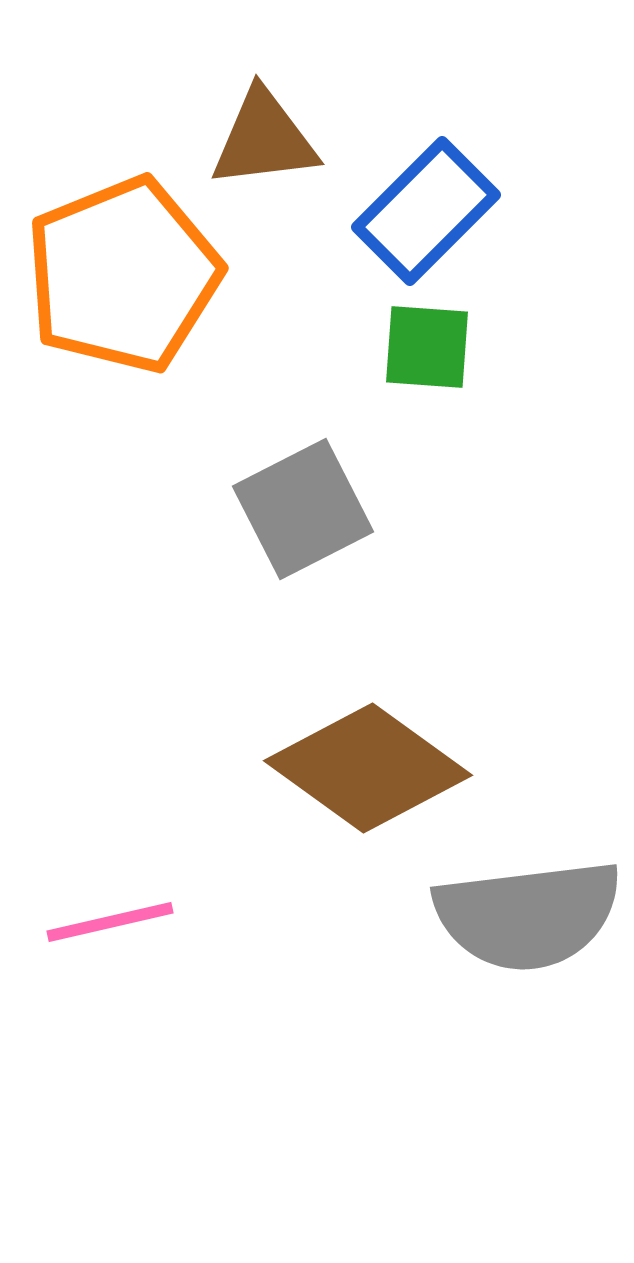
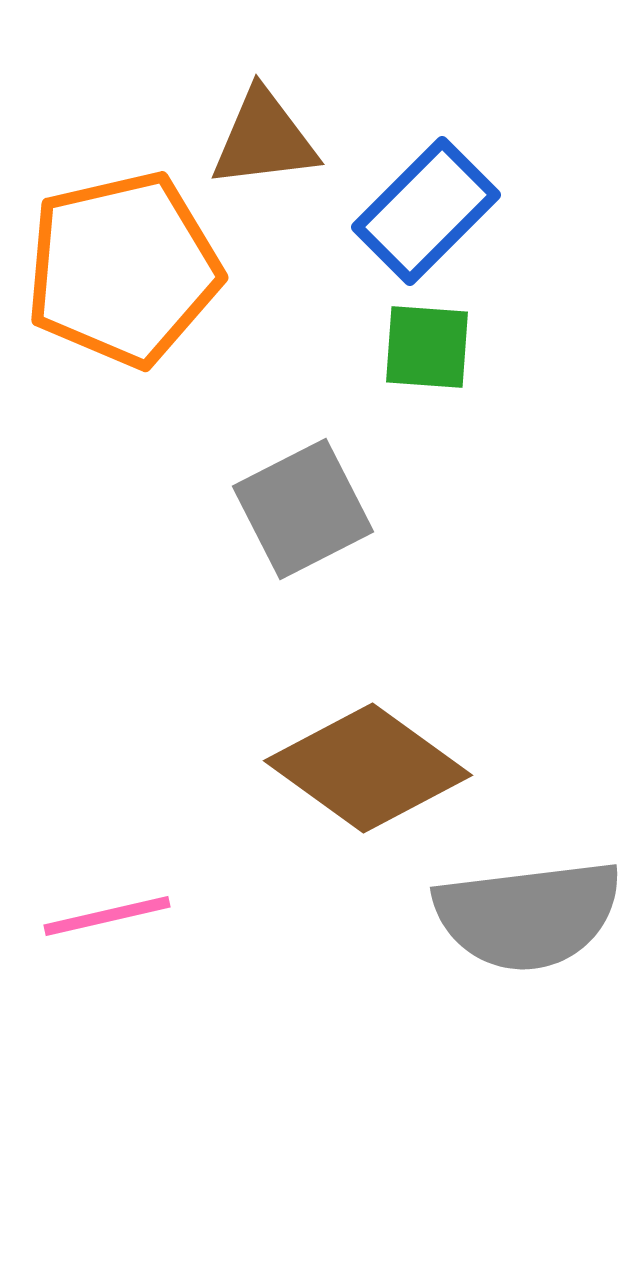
orange pentagon: moved 6 px up; rotated 9 degrees clockwise
pink line: moved 3 px left, 6 px up
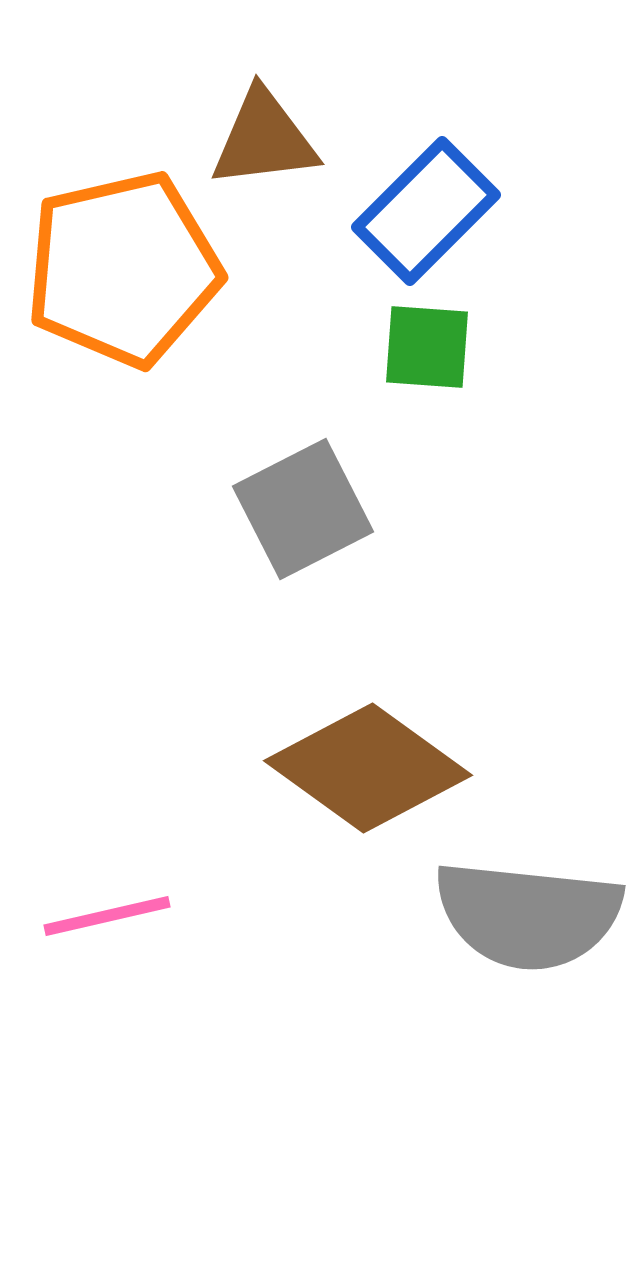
gray semicircle: rotated 13 degrees clockwise
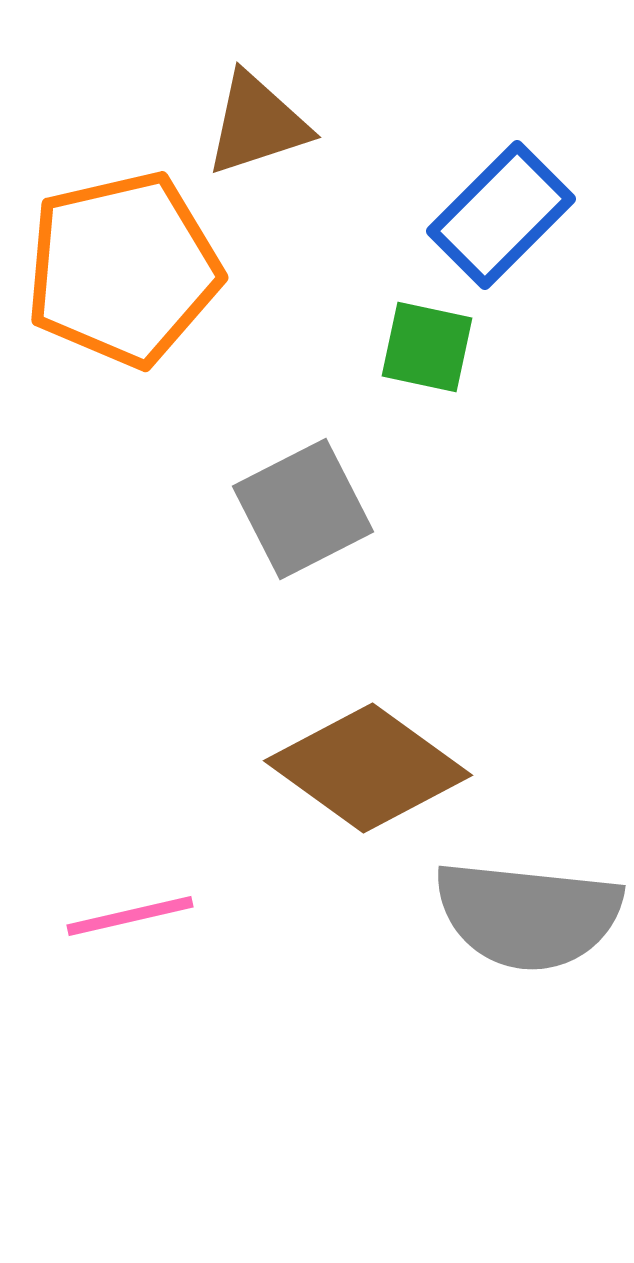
brown triangle: moved 7 px left, 15 px up; rotated 11 degrees counterclockwise
blue rectangle: moved 75 px right, 4 px down
green square: rotated 8 degrees clockwise
pink line: moved 23 px right
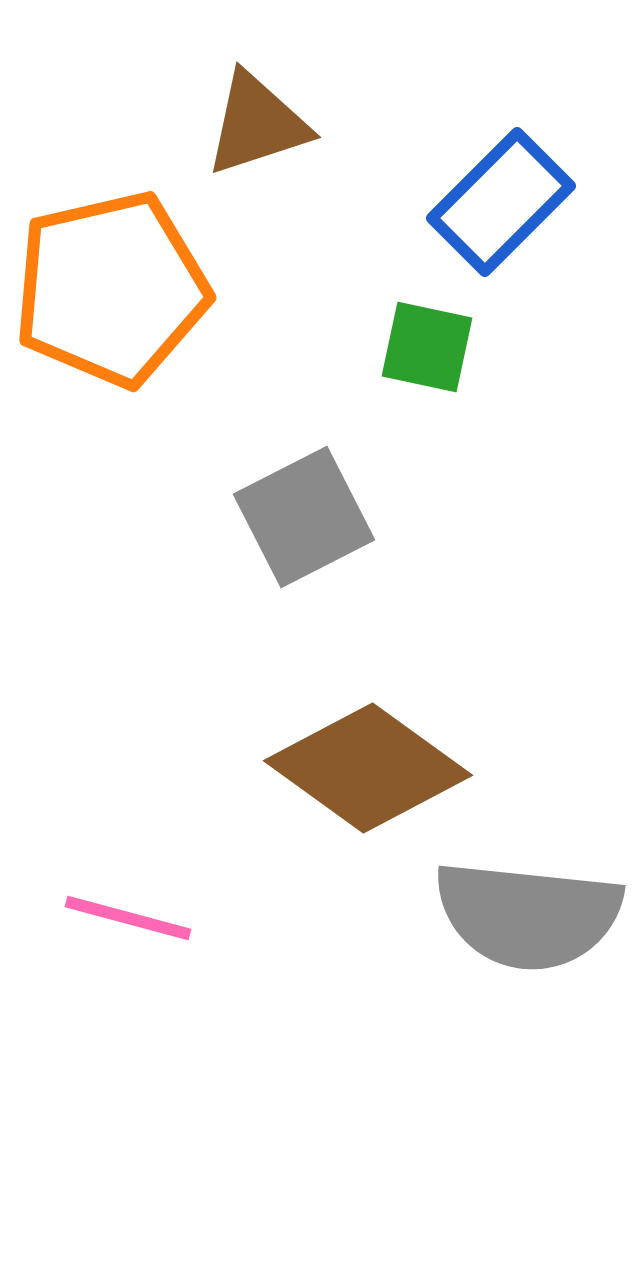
blue rectangle: moved 13 px up
orange pentagon: moved 12 px left, 20 px down
gray square: moved 1 px right, 8 px down
pink line: moved 2 px left, 2 px down; rotated 28 degrees clockwise
